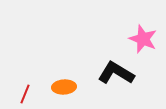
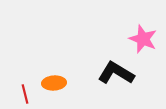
orange ellipse: moved 10 px left, 4 px up
red line: rotated 36 degrees counterclockwise
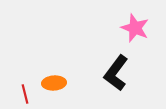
pink star: moved 8 px left, 11 px up
black L-shape: rotated 84 degrees counterclockwise
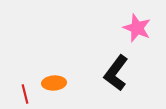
pink star: moved 2 px right
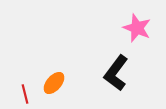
orange ellipse: rotated 45 degrees counterclockwise
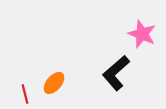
pink star: moved 5 px right, 6 px down
black L-shape: rotated 12 degrees clockwise
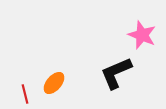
pink star: moved 1 px down
black L-shape: rotated 18 degrees clockwise
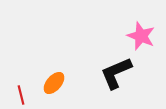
pink star: moved 1 px left, 1 px down
red line: moved 4 px left, 1 px down
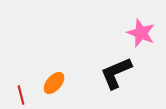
pink star: moved 3 px up
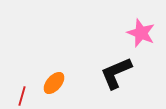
red line: moved 1 px right, 1 px down; rotated 30 degrees clockwise
